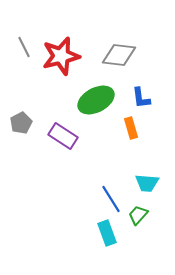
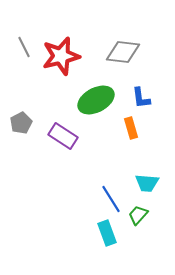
gray diamond: moved 4 px right, 3 px up
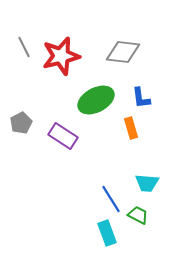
green trapezoid: rotated 75 degrees clockwise
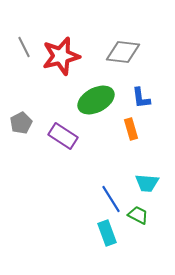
orange rectangle: moved 1 px down
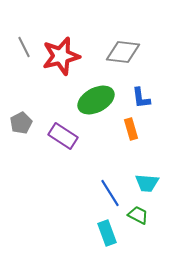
blue line: moved 1 px left, 6 px up
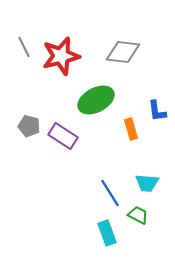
blue L-shape: moved 16 px right, 13 px down
gray pentagon: moved 8 px right, 3 px down; rotated 30 degrees counterclockwise
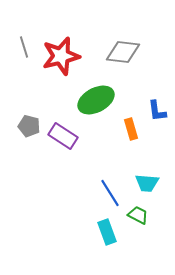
gray line: rotated 10 degrees clockwise
cyan rectangle: moved 1 px up
